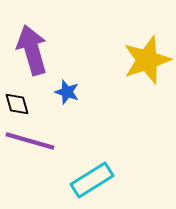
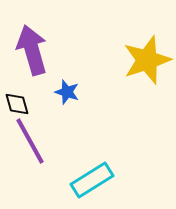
purple line: rotated 45 degrees clockwise
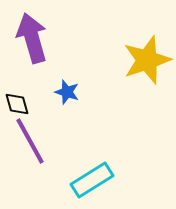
purple arrow: moved 12 px up
